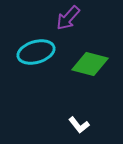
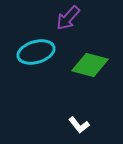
green diamond: moved 1 px down
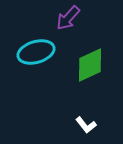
green diamond: rotated 39 degrees counterclockwise
white L-shape: moved 7 px right
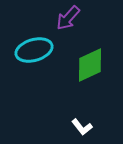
cyan ellipse: moved 2 px left, 2 px up
white L-shape: moved 4 px left, 2 px down
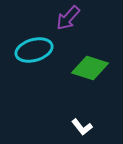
green diamond: moved 3 px down; rotated 42 degrees clockwise
